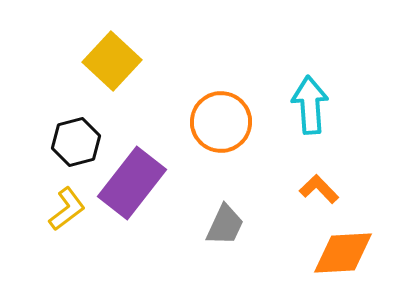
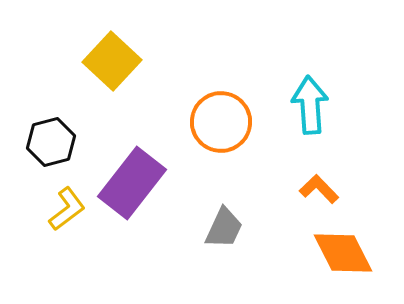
black hexagon: moved 25 px left
gray trapezoid: moved 1 px left, 3 px down
orange diamond: rotated 66 degrees clockwise
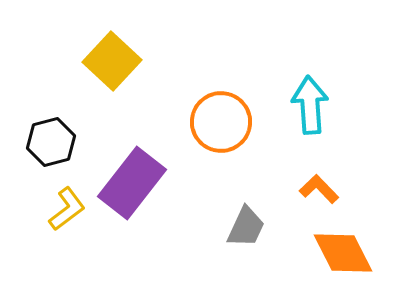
gray trapezoid: moved 22 px right, 1 px up
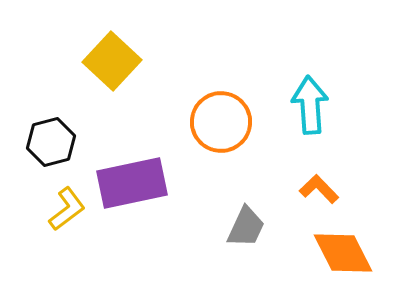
purple rectangle: rotated 40 degrees clockwise
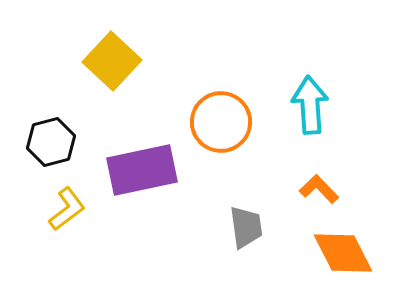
purple rectangle: moved 10 px right, 13 px up
gray trapezoid: rotated 33 degrees counterclockwise
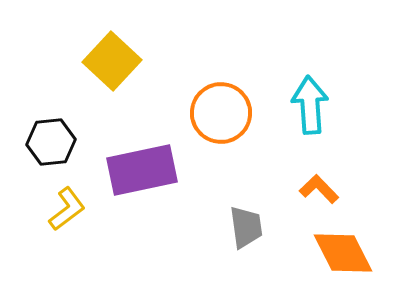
orange circle: moved 9 px up
black hexagon: rotated 9 degrees clockwise
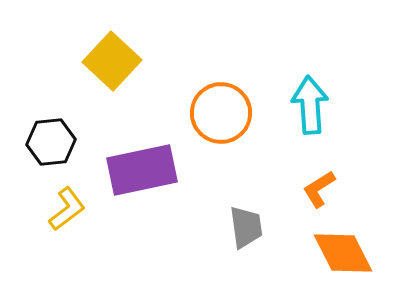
orange L-shape: rotated 78 degrees counterclockwise
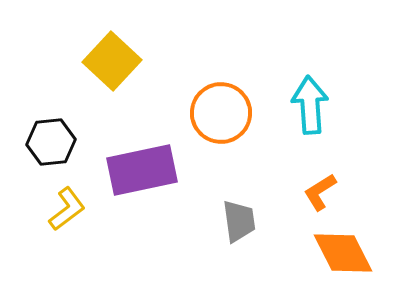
orange L-shape: moved 1 px right, 3 px down
gray trapezoid: moved 7 px left, 6 px up
